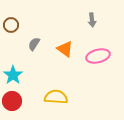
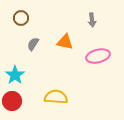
brown circle: moved 10 px right, 7 px up
gray semicircle: moved 1 px left
orange triangle: moved 7 px up; rotated 24 degrees counterclockwise
cyan star: moved 2 px right
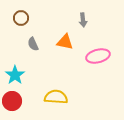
gray arrow: moved 9 px left
gray semicircle: rotated 56 degrees counterclockwise
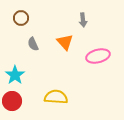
orange triangle: rotated 36 degrees clockwise
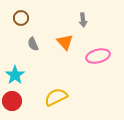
yellow semicircle: rotated 30 degrees counterclockwise
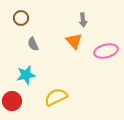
orange triangle: moved 9 px right, 1 px up
pink ellipse: moved 8 px right, 5 px up
cyan star: moved 11 px right; rotated 24 degrees clockwise
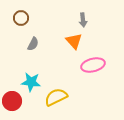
gray semicircle: rotated 128 degrees counterclockwise
pink ellipse: moved 13 px left, 14 px down
cyan star: moved 5 px right, 7 px down; rotated 18 degrees clockwise
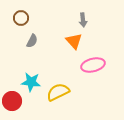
gray semicircle: moved 1 px left, 3 px up
yellow semicircle: moved 2 px right, 5 px up
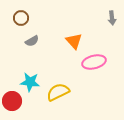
gray arrow: moved 29 px right, 2 px up
gray semicircle: rotated 32 degrees clockwise
pink ellipse: moved 1 px right, 3 px up
cyan star: moved 1 px left
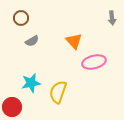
cyan star: moved 1 px right, 1 px down; rotated 18 degrees counterclockwise
yellow semicircle: rotated 45 degrees counterclockwise
red circle: moved 6 px down
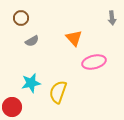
orange triangle: moved 3 px up
